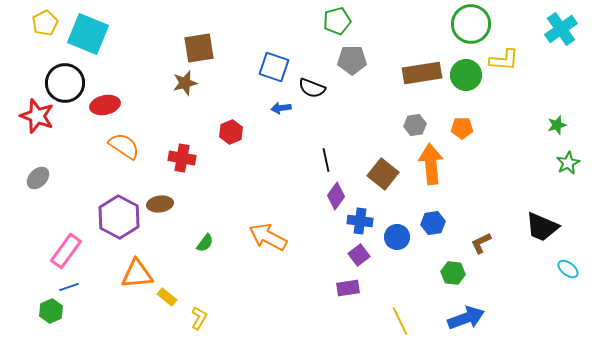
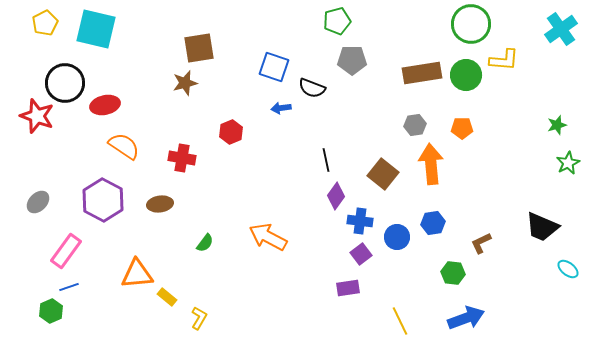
cyan square at (88, 34): moved 8 px right, 5 px up; rotated 9 degrees counterclockwise
gray ellipse at (38, 178): moved 24 px down
purple hexagon at (119, 217): moved 16 px left, 17 px up
purple square at (359, 255): moved 2 px right, 1 px up
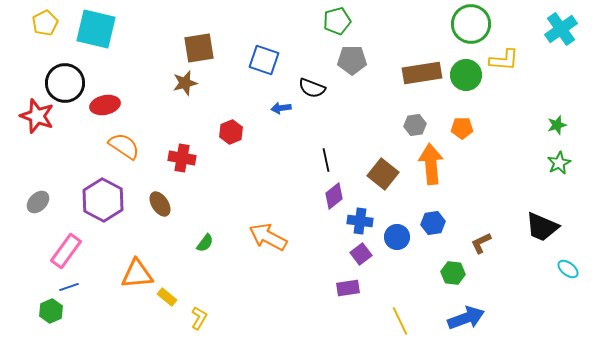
blue square at (274, 67): moved 10 px left, 7 px up
green star at (568, 163): moved 9 px left
purple diamond at (336, 196): moved 2 px left; rotated 16 degrees clockwise
brown ellipse at (160, 204): rotated 65 degrees clockwise
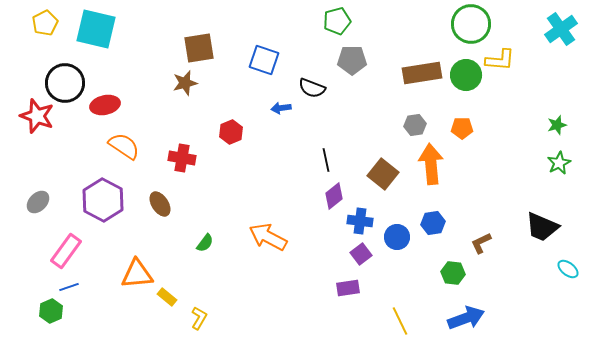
yellow L-shape at (504, 60): moved 4 px left
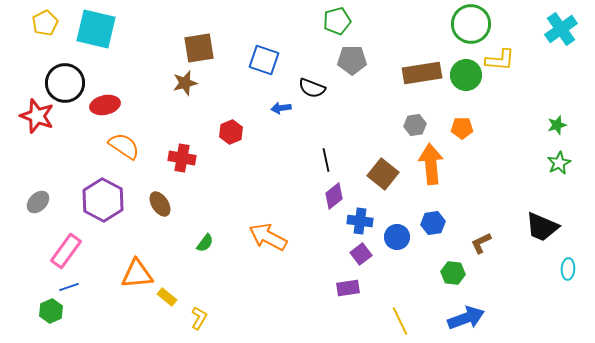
cyan ellipse at (568, 269): rotated 55 degrees clockwise
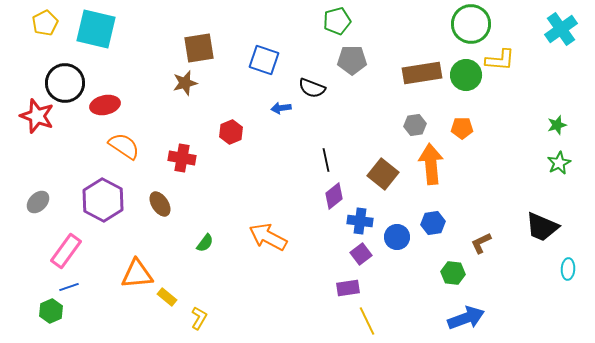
yellow line at (400, 321): moved 33 px left
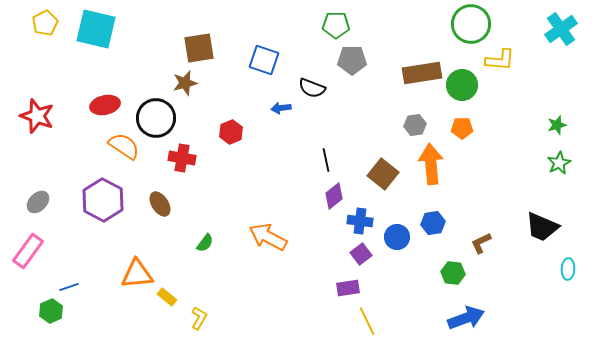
green pentagon at (337, 21): moved 1 px left, 4 px down; rotated 16 degrees clockwise
green circle at (466, 75): moved 4 px left, 10 px down
black circle at (65, 83): moved 91 px right, 35 px down
pink rectangle at (66, 251): moved 38 px left
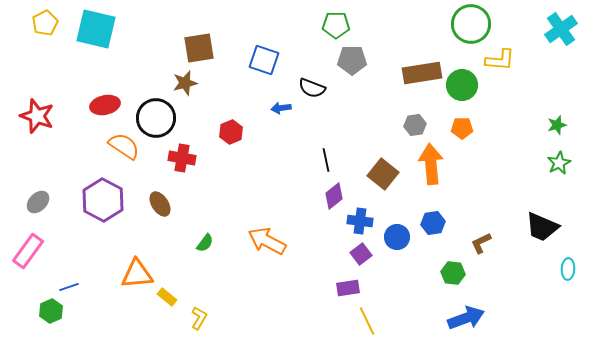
orange arrow at (268, 237): moved 1 px left, 4 px down
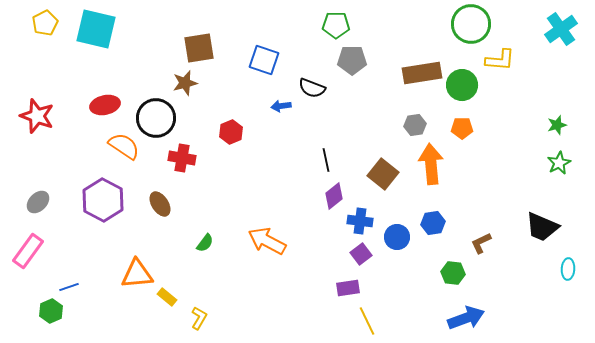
blue arrow at (281, 108): moved 2 px up
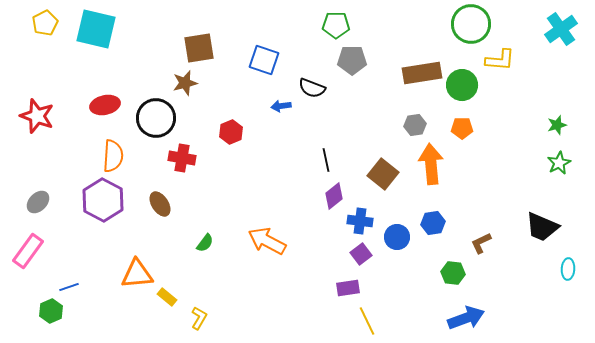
orange semicircle at (124, 146): moved 11 px left, 10 px down; rotated 60 degrees clockwise
